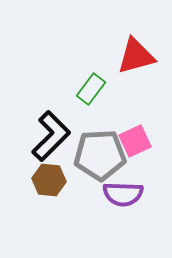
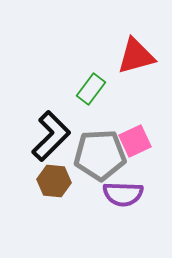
brown hexagon: moved 5 px right, 1 px down
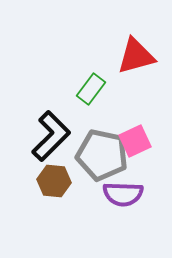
gray pentagon: moved 2 px right; rotated 15 degrees clockwise
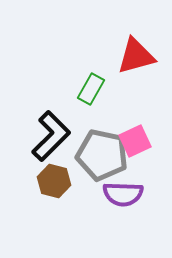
green rectangle: rotated 8 degrees counterclockwise
brown hexagon: rotated 8 degrees clockwise
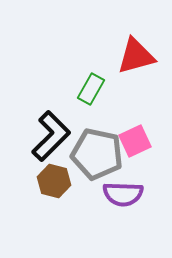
gray pentagon: moved 5 px left, 1 px up
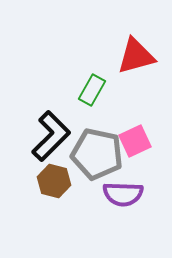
green rectangle: moved 1 px right, 1 px down
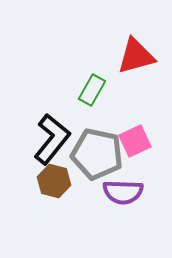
black L-shape: moved 1 px right, 3 px down; rotated 6 degrees counterclockwise
purple semicircle: moved 2 px up
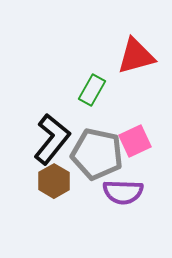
brown hexagon: rotated 16 degrees clockwise
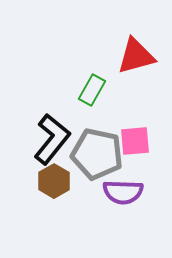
pink square: rotated 20 degrees clockwise
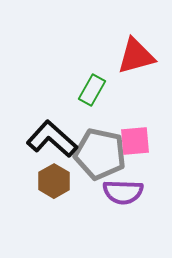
black L-shape: rotated 87 degrees counterclockwise
gray pentagon: moved 3 px right
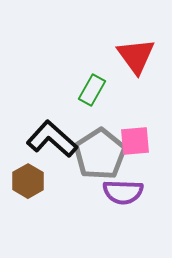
red triangle: rotated 51 degrees counterclockwise
gray pentagon: rotated 27 degrees clockwise
brown hexagon: moved 26 px left
